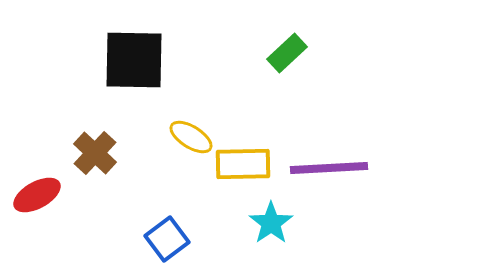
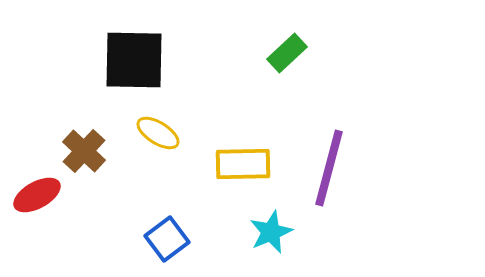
yellow ellipse: moved 33 px left, 4 px up
brown cross: moved 11 px left, 2 px up
purple line: rotated 72 degrees counterclockwise
cyan star: moved 9 px down; rotated 12 degrees clockwise
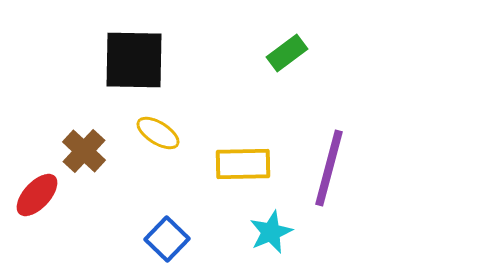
green rectangle: rotated 6 degrees clockwise
red ellipse: rotated 18 degrees counterclockwise
blue square: rotated 9 degrees counterclockwise
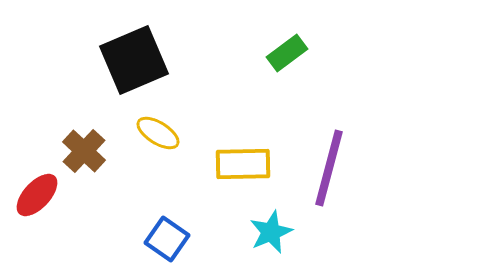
black square: rotated 24 degrees counterclockwise
blue square: rotated 9 degrees counterclockwise
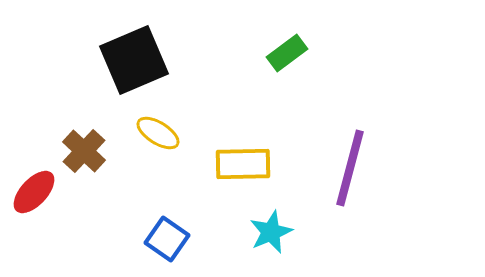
purple line: moved 21 px right
red ellipse: moved 3 px left, 3 px up
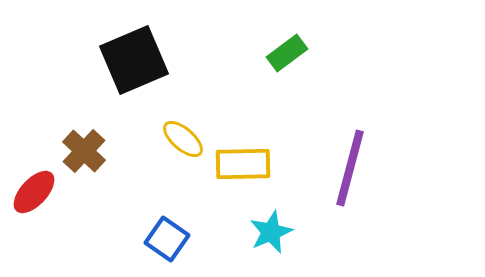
yellow ellipse: moved 25 px right, 6 px down; rotated 9 degrees clockwise
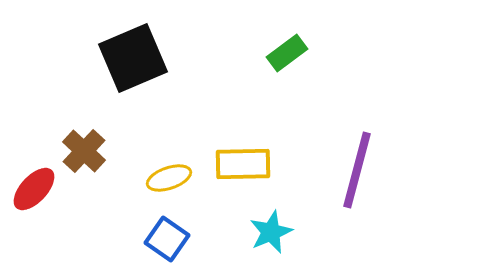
black square: moved 1 px left, 2 px up
yellow ellipse: moved 14 px left, 39 px down; rotated 60 degrees counterclockwise
purple line: moved 7 px right, 2 px down
red ellipse: moved 3 px up
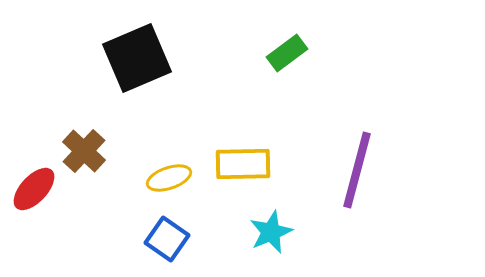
black square: moved 4 px right
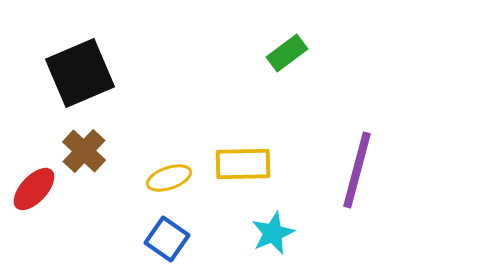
black square: moved 57 px left, 15 px down
cyan star: moved 2 px right, 1 px down
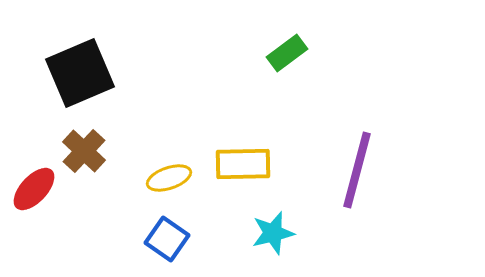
cyan star: rotated 9 degrees clockwise
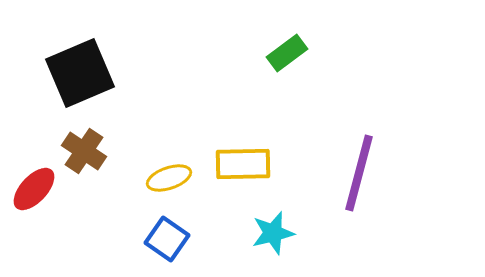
brown cross: rotated 9 degrees counterclockwise
purple line: moved 2 px right, 3 px down
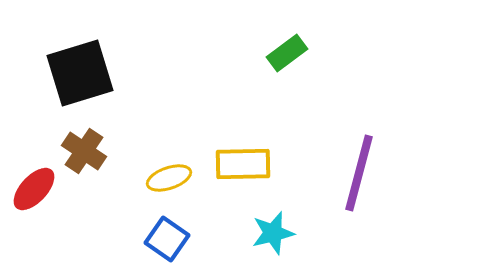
black square: rotated 6 degrees clockwise
